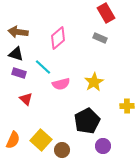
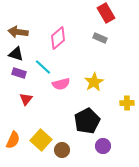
red triangle: rotated 24 degrees clockwise
yellow cross: moved 3 px up
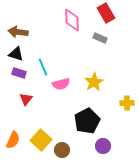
pink diamond: moved 14 px right, 18 px up; rotated 50 degrees counterclockwise
cyan line: rotated 24 degrees clockwise
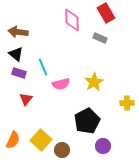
black triangle: rotated 21 degrees clockwise
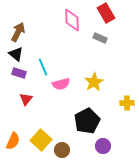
brown arrow: rotated 108 degrees clockwise
orange semicircle: moved 1 px down
